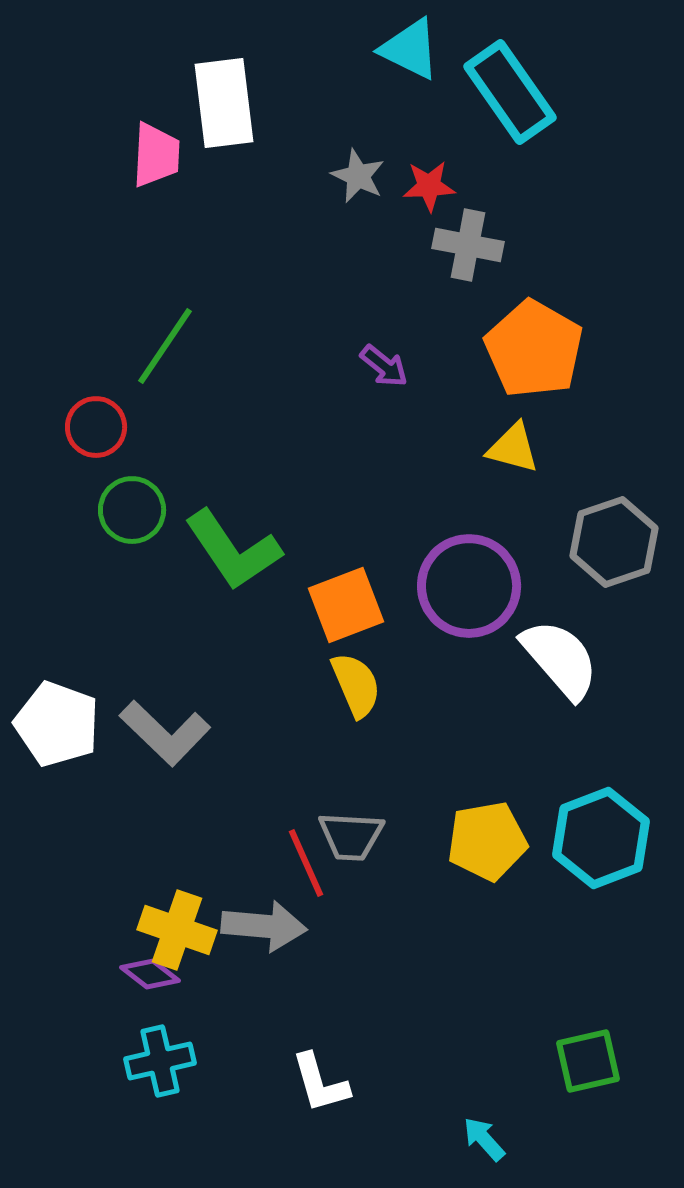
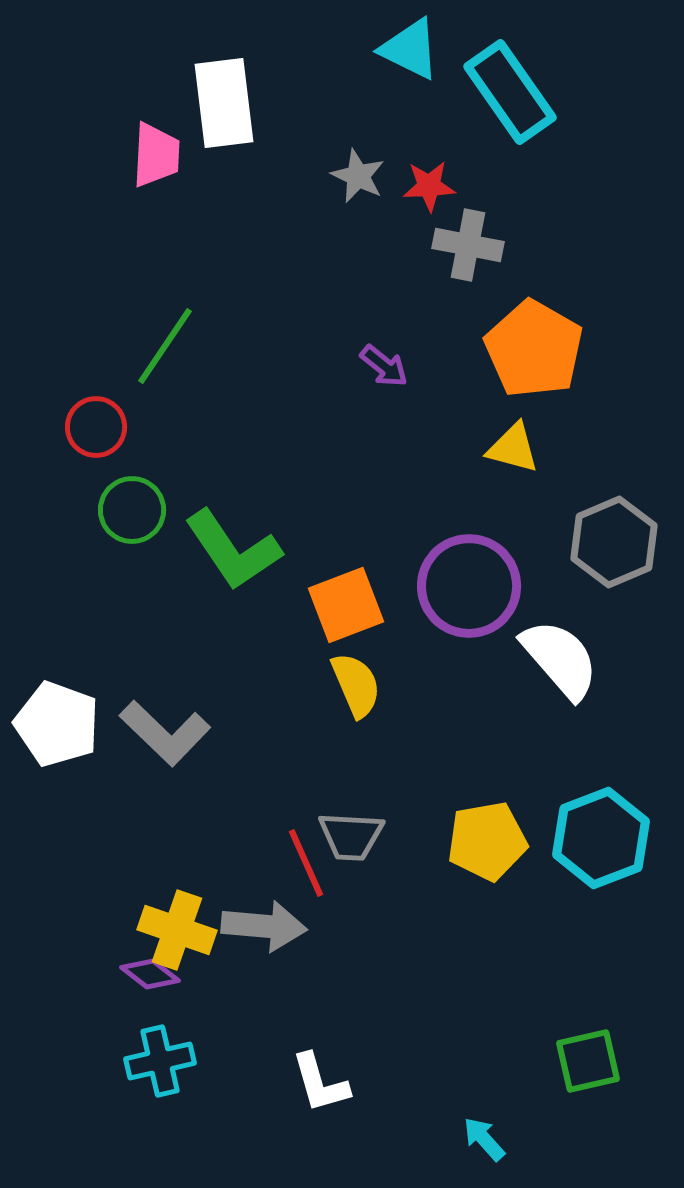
gray hexagon: rotated 4 degrees counterclockwise
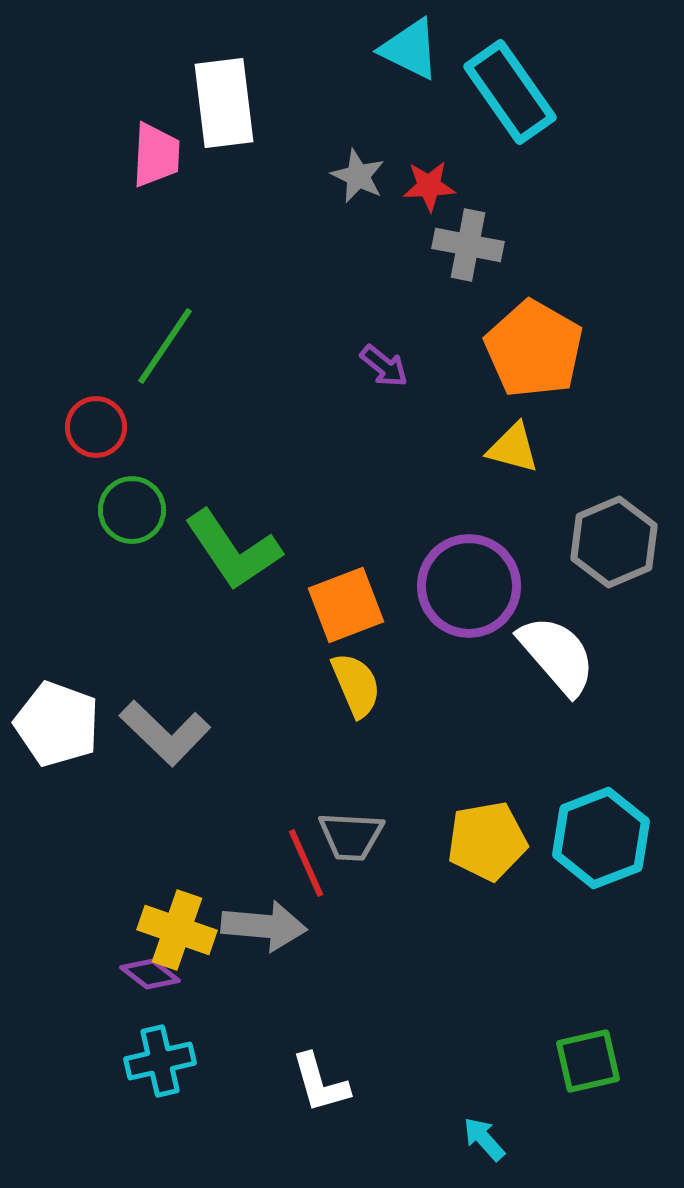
white semicircle: moved 3 px left, 4 px up
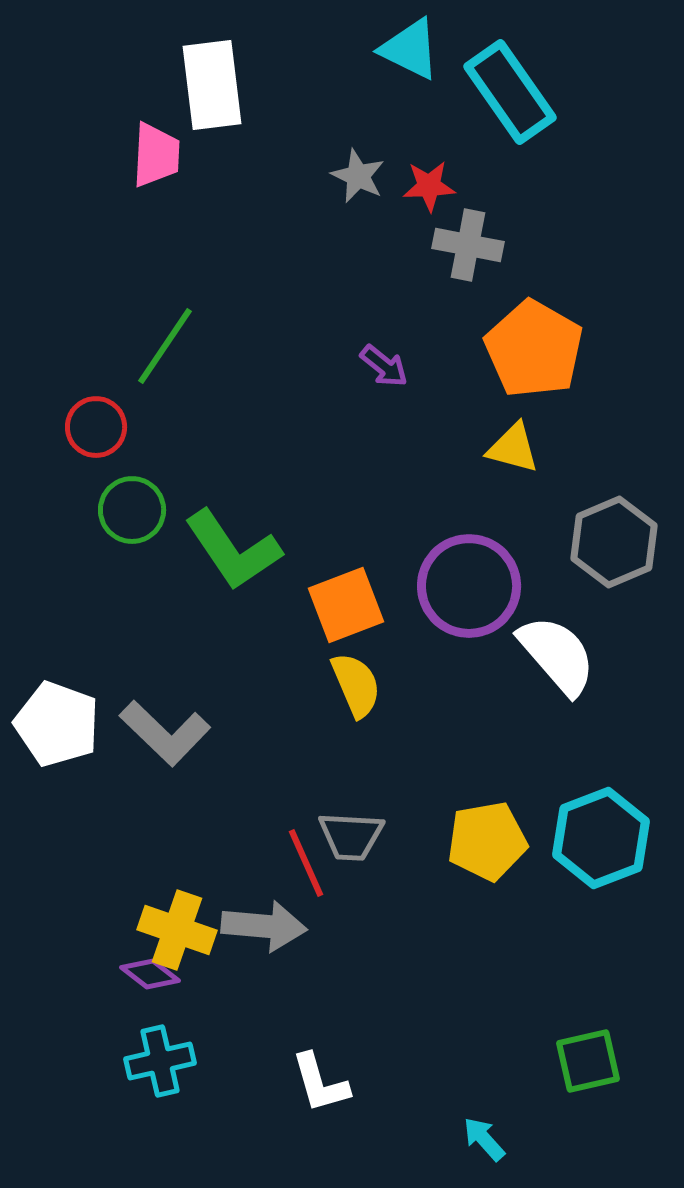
white rectangle: moved 12 px left, 18 px up
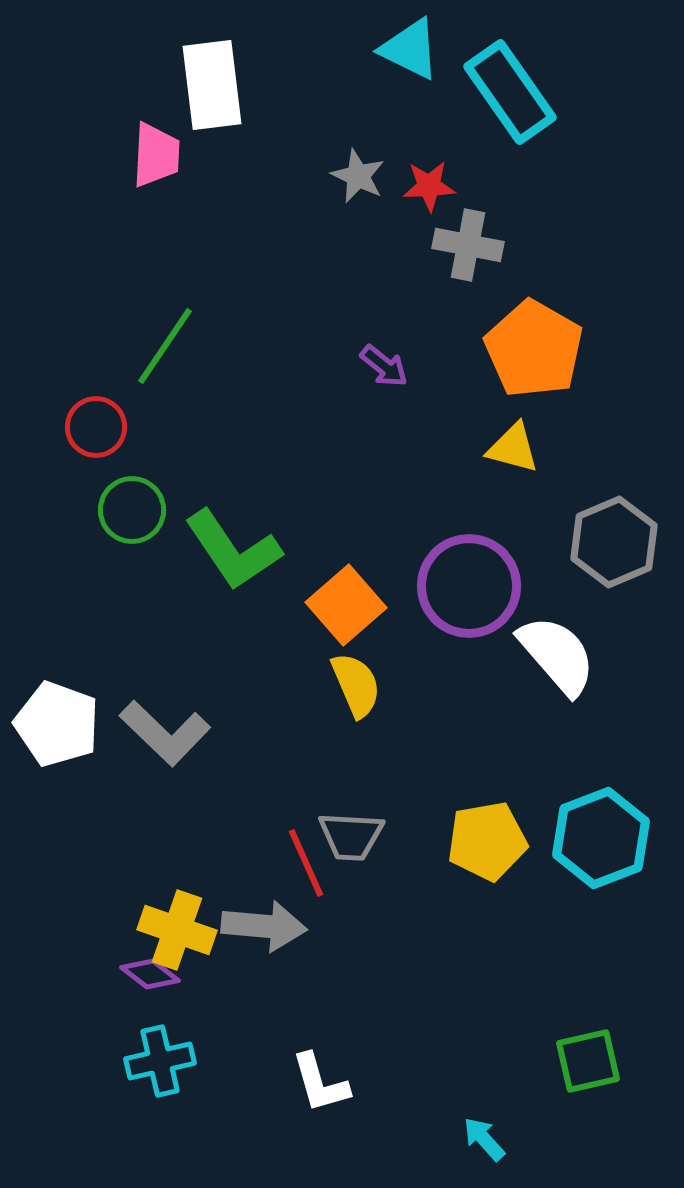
orange square: rotated 20 degrees counterclockwise
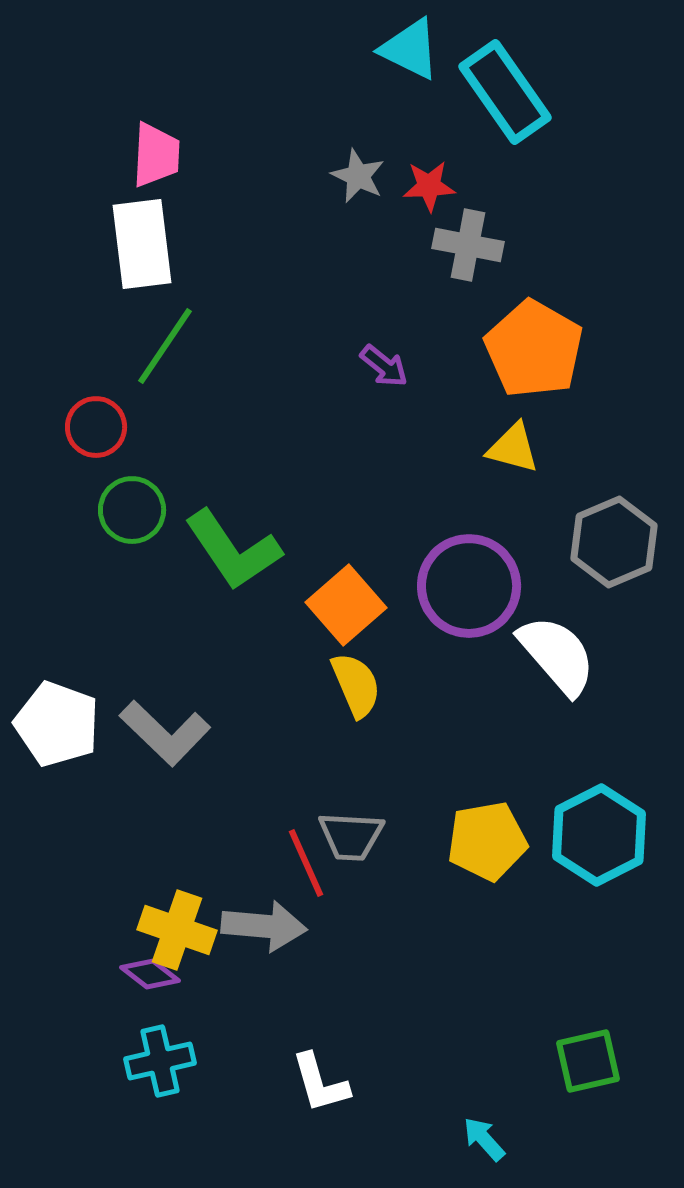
white rectangle: moved 70 px left, 159 px down
cyan rectangle: moved 5 px left
cyan hexagon: moved 2 px left, 3 px up; rotated 6 degrees counterclockwise
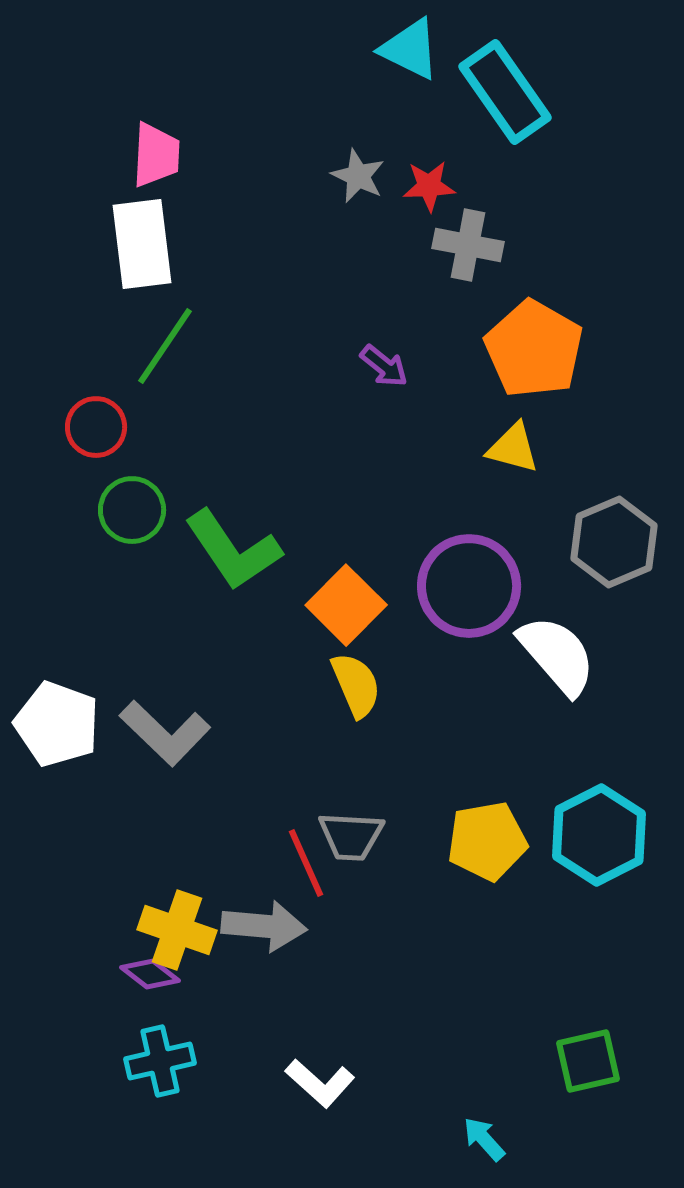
orange square: rotated 4 degrees counterclockwise
white L-shape: rotated 32 degrees counterclockwise
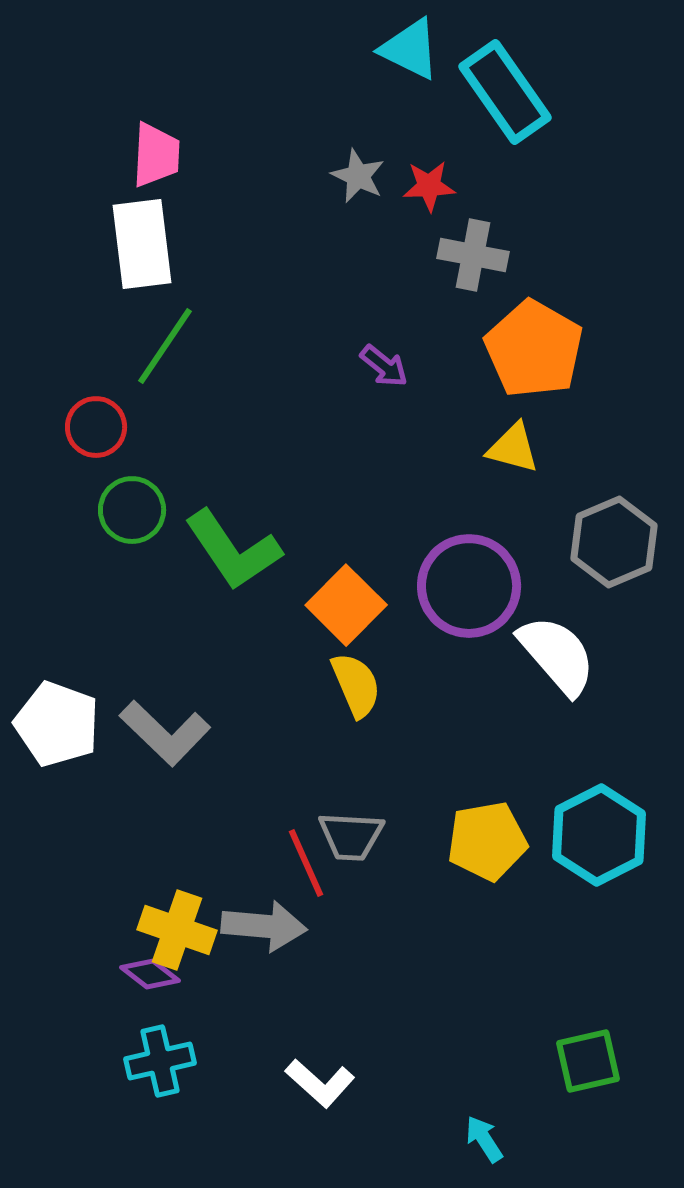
gray cross: moved 5 px right, 10 px down
cyan arrow: rotated 9 degrees clockwise
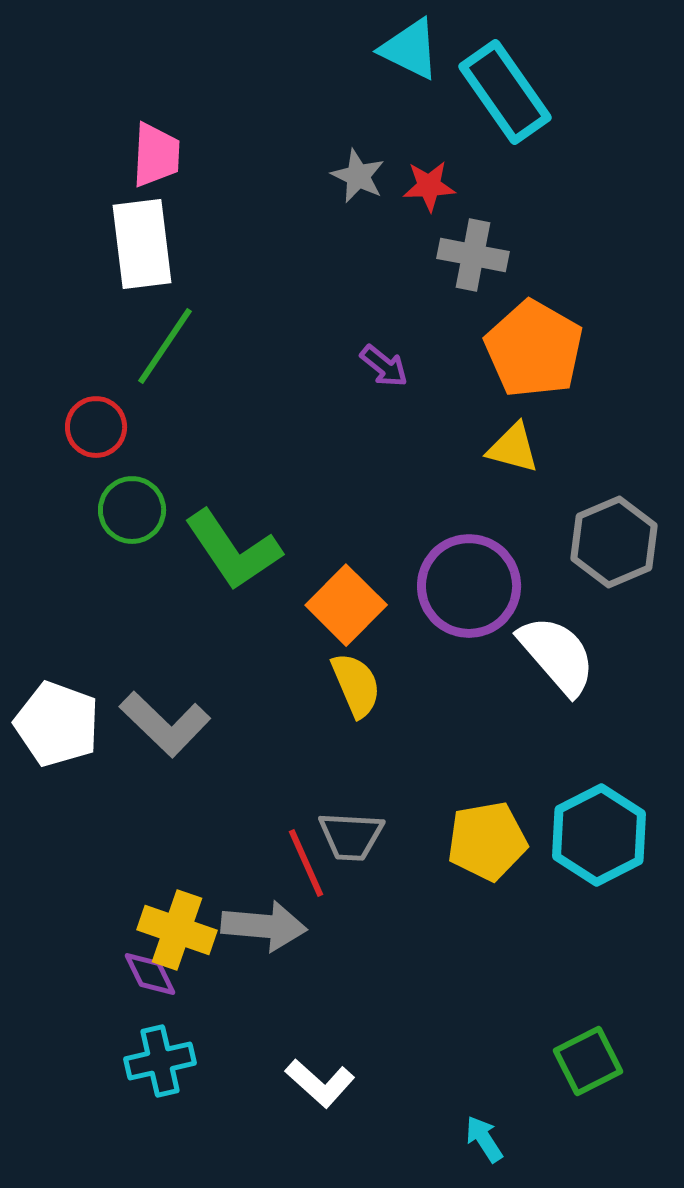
gray L-shape: moved 9 px up
purple diamond: rotated 26 degrees clockwise
green square: rotated 14 degrees counterclockwise
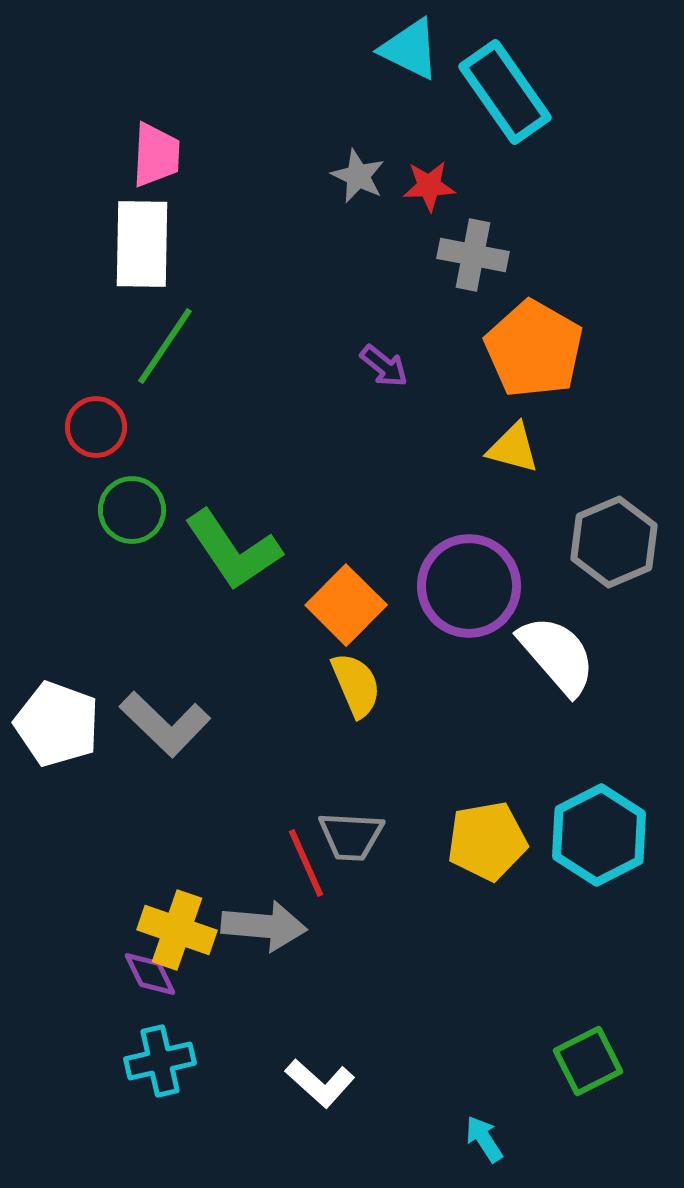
white rectangle: rotated 8 degrees clockwise
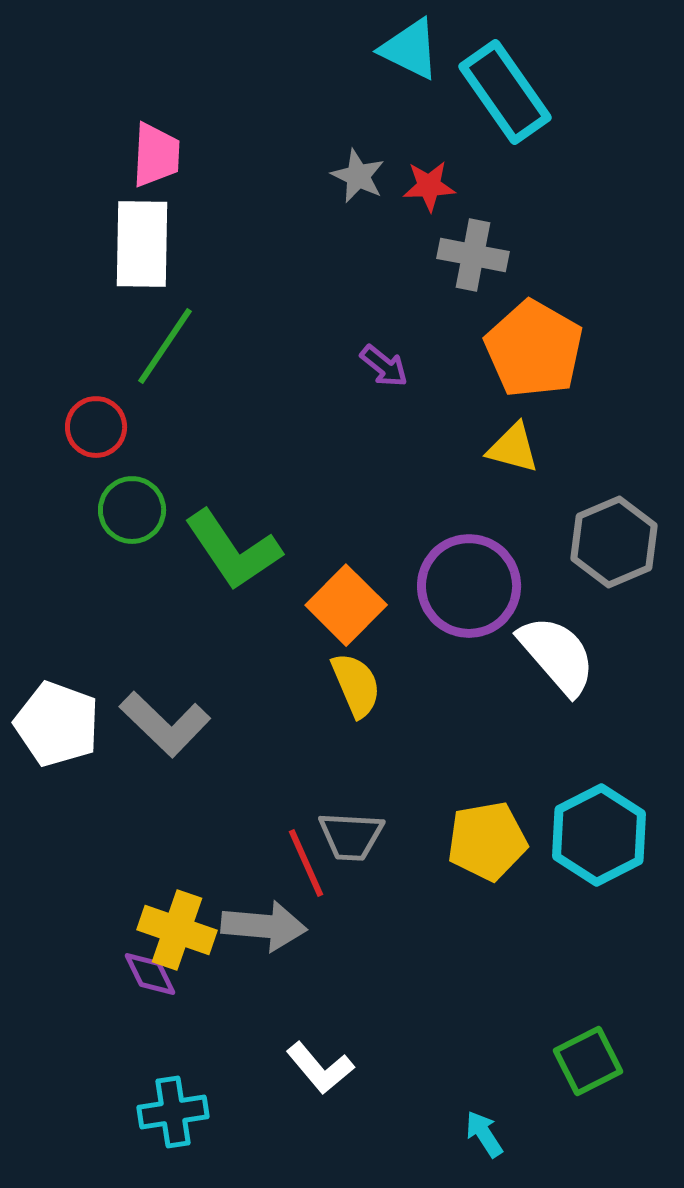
cyan cross: moved 13 px right, 51 px down; rotated 4 degrees clockwise
white L-shape: moved 15 px up; rotated 8 degrees clockwise
cyan arrow: moved 5 px up
